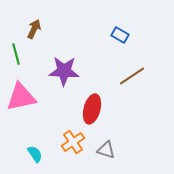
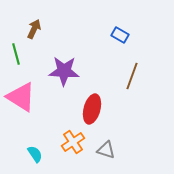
brown line: rotated 36 degrees counterclockwise
pink triangle: rotated 44 degrees clockwise
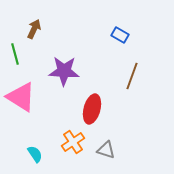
green line: moved 1 px left
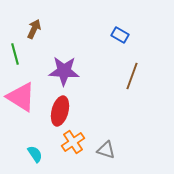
red ellipse: moved 32 px left, 2 px down
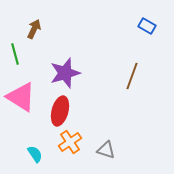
blue rectangle: moved 27 px right, 9 px up
purple star: moved 1 px right, 2 px down; rotated 20 degrees counterclockwise
orange cross: moved 3 px left
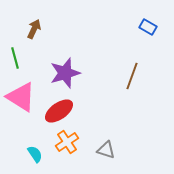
blue rectangle: moved 1 px right, 1 px down
green line: moved 4 px down
red ellipse: moved 1 px left; rotated 40 degrees clockwise
orange cross: moved 3 px left
